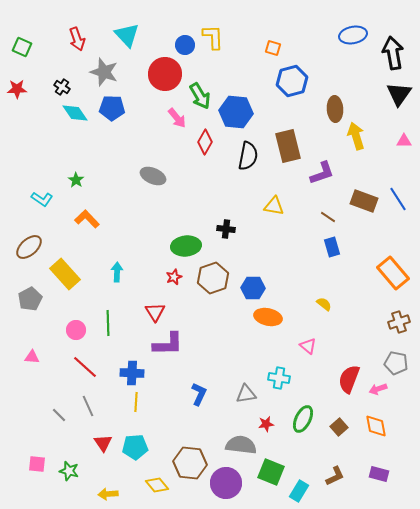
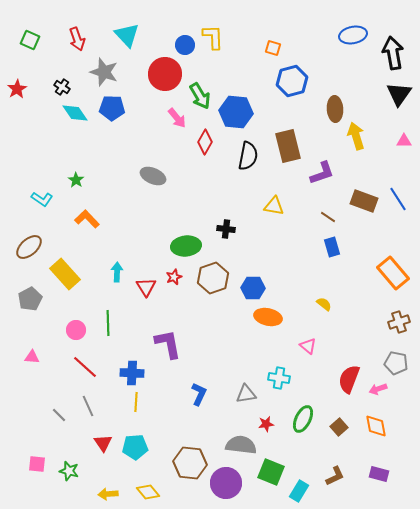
green square at (22, 47): moved 8 px right, 7 px up
red star at (17, 89): rotated 30 degrees counterclockwise
red triangle at (155, 312): moved 9 px left, 25 px up
purple L-shape at (168, 344): rotated 100 degrees counterclockwise
yellow diamond at (157, 485): moved 9 px left, 7 px down
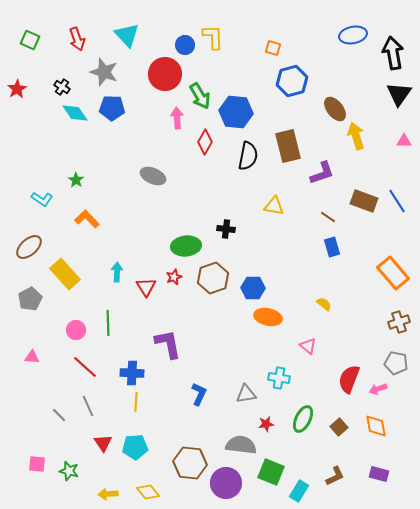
brown ellipse at (335, 109): rotated 35 degrees counterclockwise
pink arrow at (177, 118): rotated 145 degrees counterclockwise
blue line at (398, 199): moved 1 px left, 2 px down
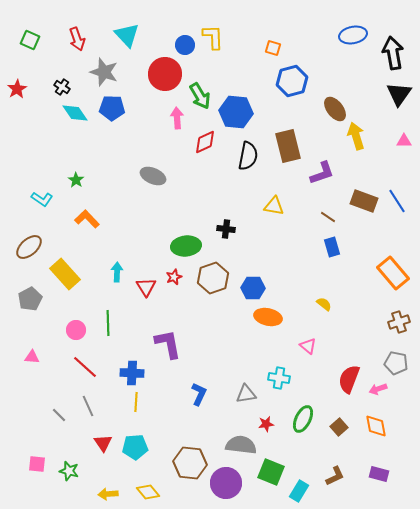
red diamond at (205, 142): rotated 35 degrees clockwise
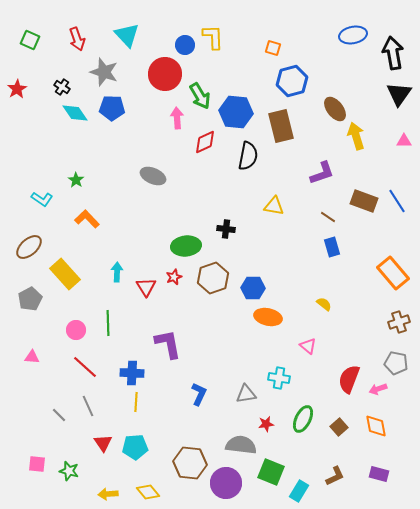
brown rectangle at (288, 146): moved 7 px left, 20 px up
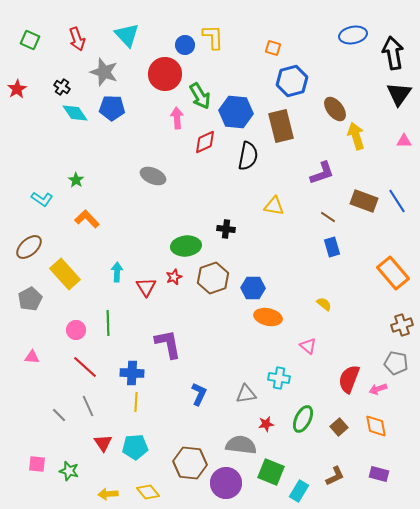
brown cross at (399, 322): moved 3 px right, 3 px down
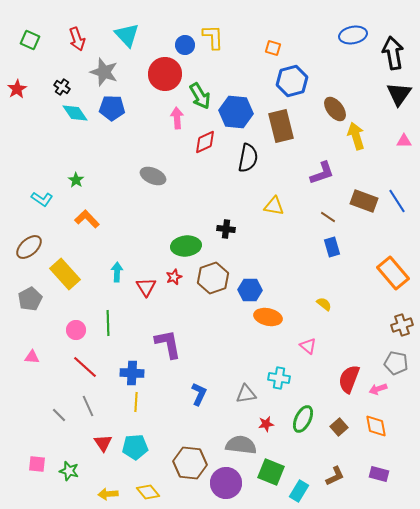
black semicircle at (248, 156): moved 2 px down
blue hexagon at (253, 288): moved 3 px left, 2 px down
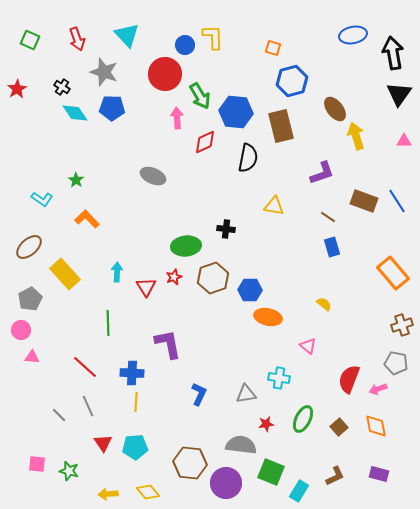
pink circle at (76, 330): moved 55 px left
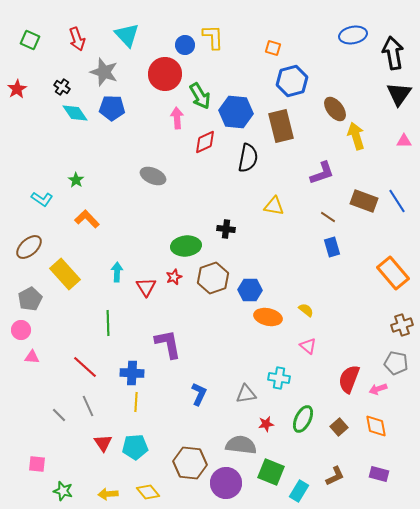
yellow semicircle at (324, 304): moved 18 px left, 6 px down
green star at (69, 471): moved 6 px left, 20 px down
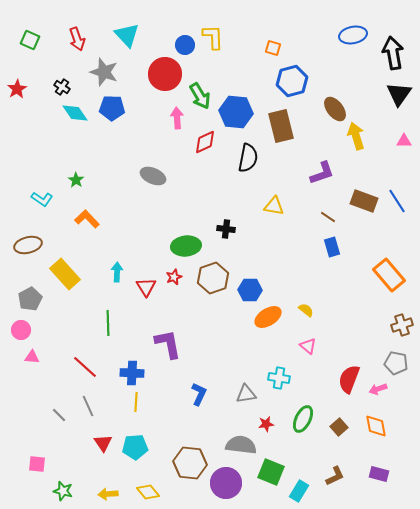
brown ellipse at (29, 247): moved 1 px left, 2 px up; rotated 28 degrees clockwise
orange rectangle at (393, 273): moved 4 px left, 2 px down
orange ellipse at (268, 317): rotated 44 degrees counterclockwise
